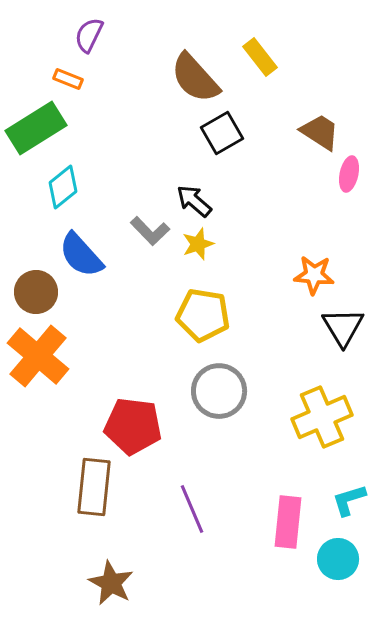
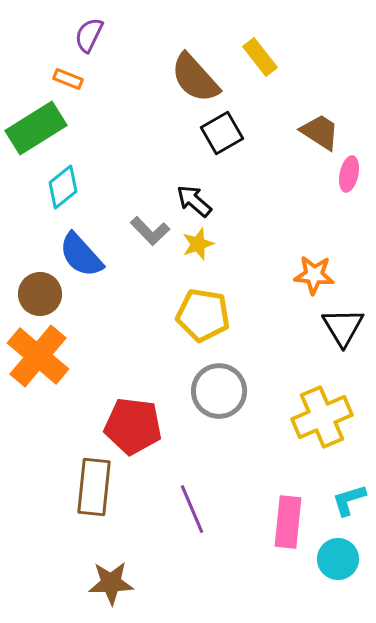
brown circle: moved 4 px right, 2 px down
brown star: rotated 30 degrees counterclockwise
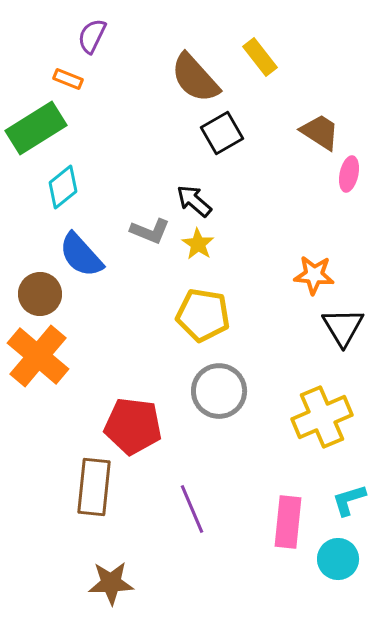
purple semicircle: moved 3 px right, 1 px down
gray L-shape: rotated 24 degrees counterclockwise
yellow star: rotated 20 degrees counterclockwise
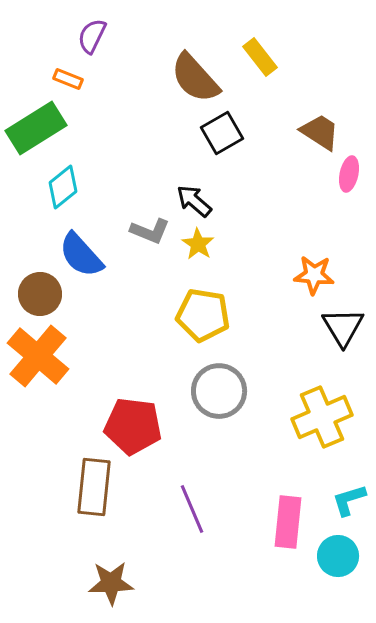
cyan circle: moved 3 px up
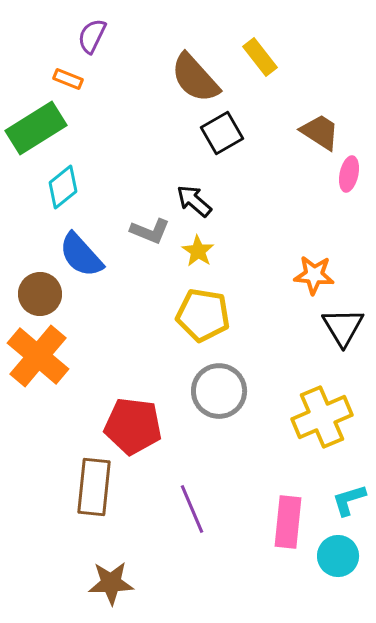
yellow star: moved 7 px down
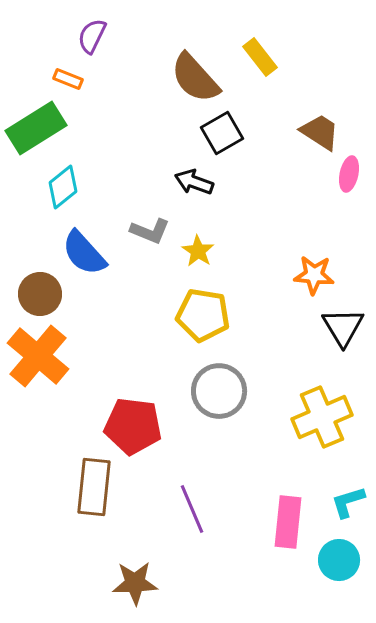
black arrow: moved 19 px up; rotated 21 degrees counterclockwise
blue semicircle: moved 3 px right, 2 px up
cyan L-shape: moved 1 px left, 2 px down
cyan circle: moved 1 px right, 4 px down
brown star: moved 24 px right
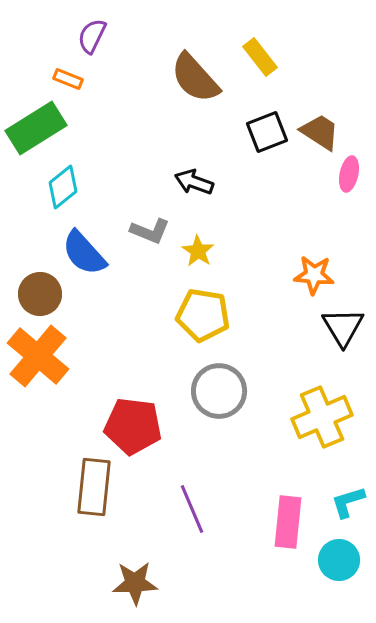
black square: moved 45 px right, 1 px up; rotated 9 degrees clockwise
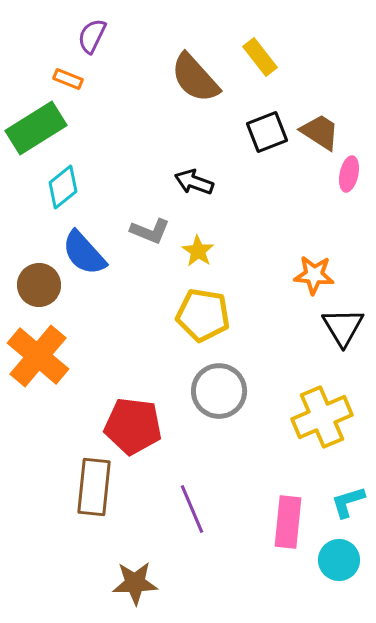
brown circle: moved 1 px left, 9 px up
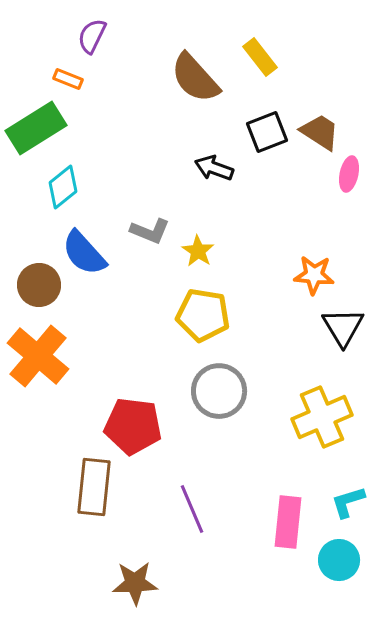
black arrow: moved 20 px right, 14 px up
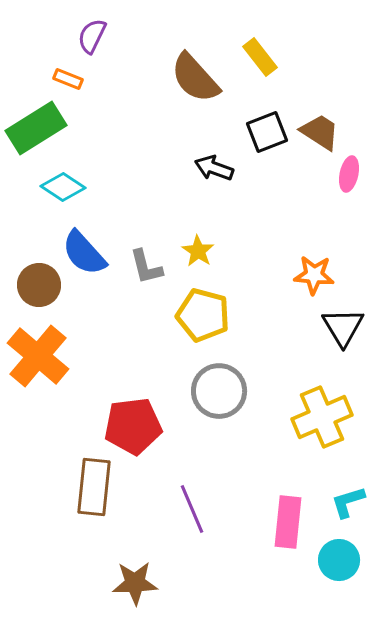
cyan diamond: rotated 72 degrees clockwise
gray L-shape: moved 4 px left, 36 px down; rotated 54 degrees clockwise
yellow pentagon: rotated 6 degrees clockwise
red pentagon: rotated 14 degrees counterclockwise
